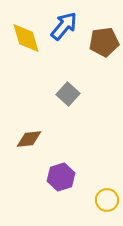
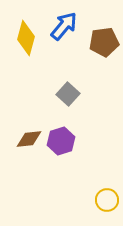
yellow diamond: rotated 32 degrees clockwise
purple hexagon: moved 36 px up
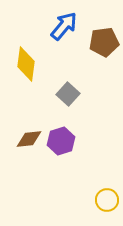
yellow diamond: moved 26 px down; rotated 8 degrees counterclockwise
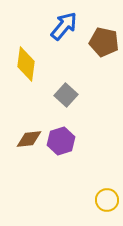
brown pentagon: rotated 20 degrees clockwise
gray square: moved 2 px left, 1 px down
